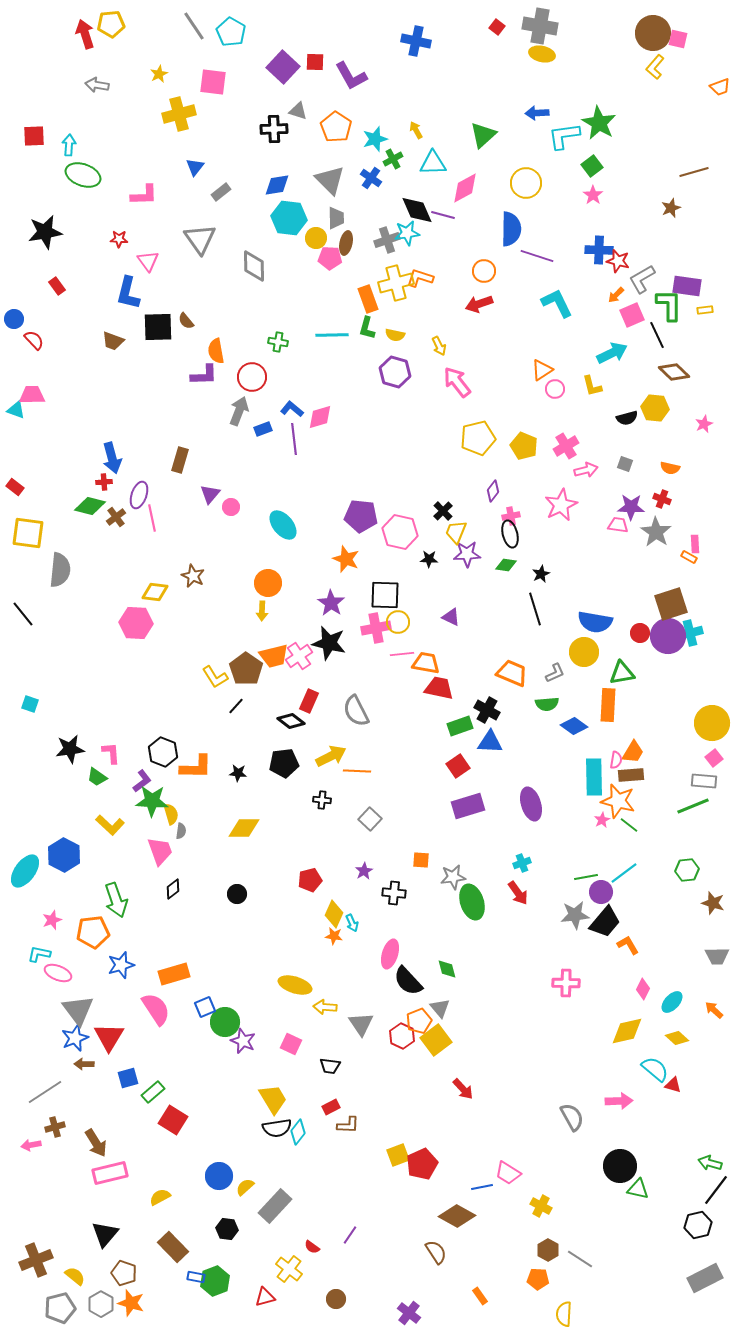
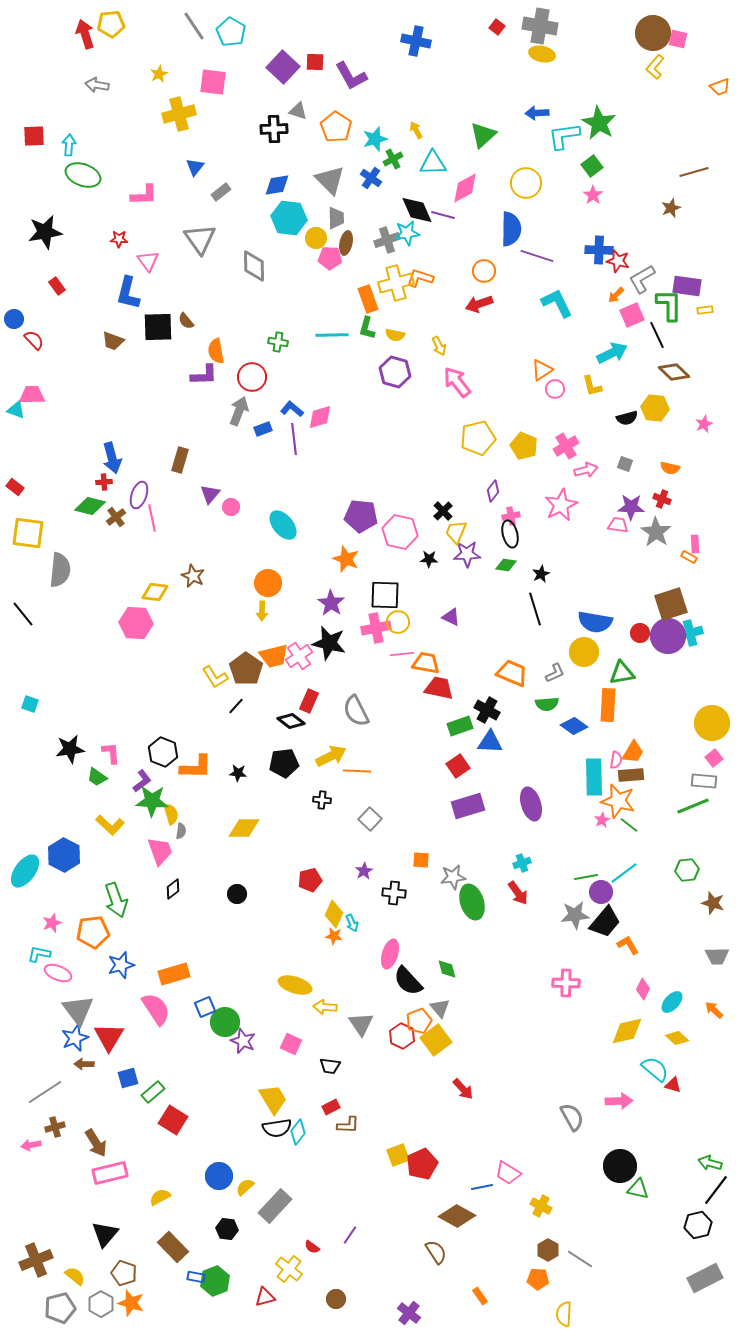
pink star at (52, 920): moved 3 px down
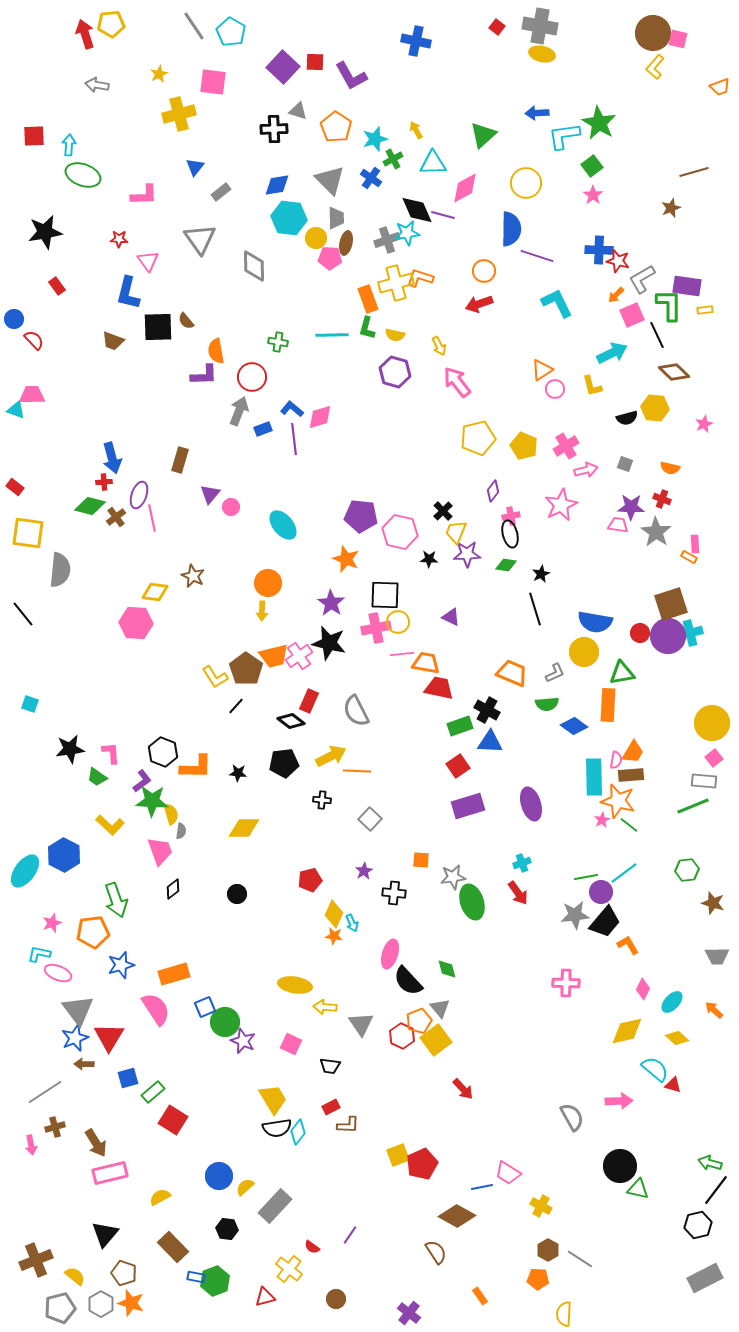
yellow ellipse at (295, 985): rotated 8 degrees counterclockwise
pink arrow at (31, 1145): rotated 90 degrees counterclockwise
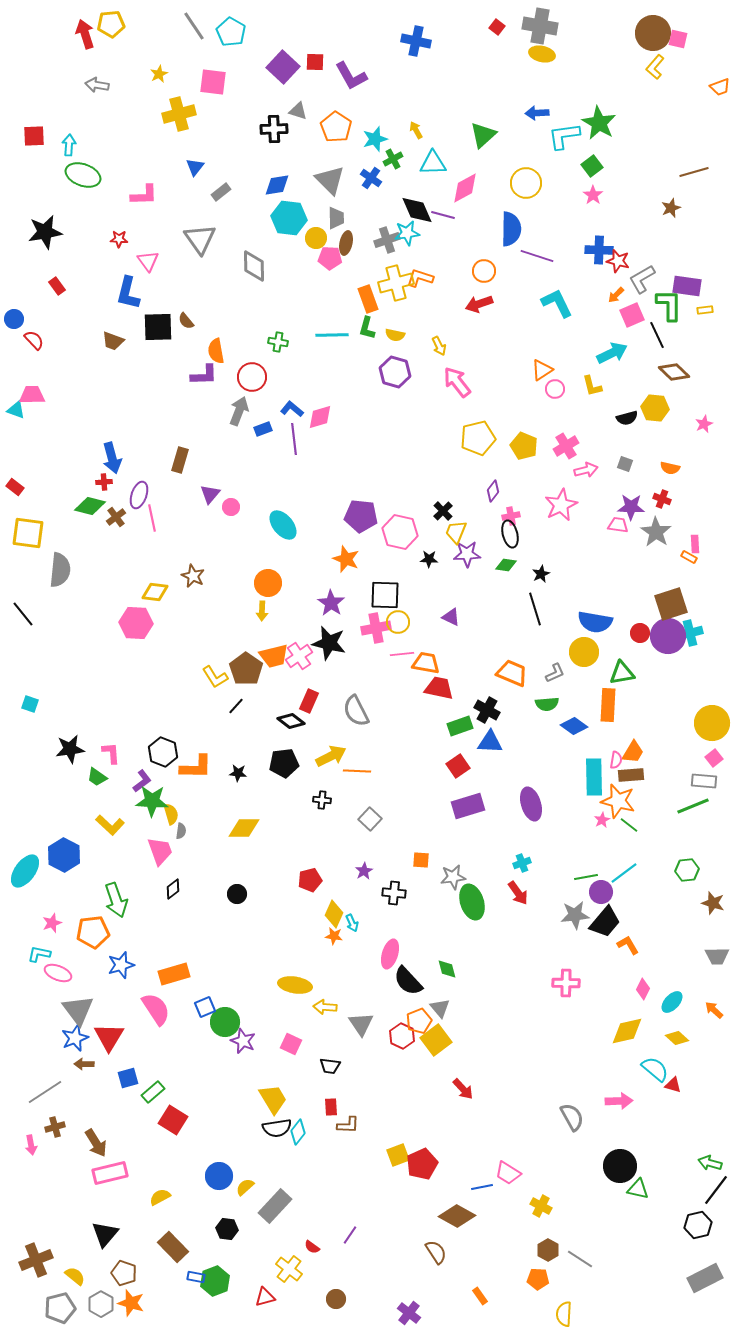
red rectangle at (331, 1107): rotated 66 degrees counterclockwise
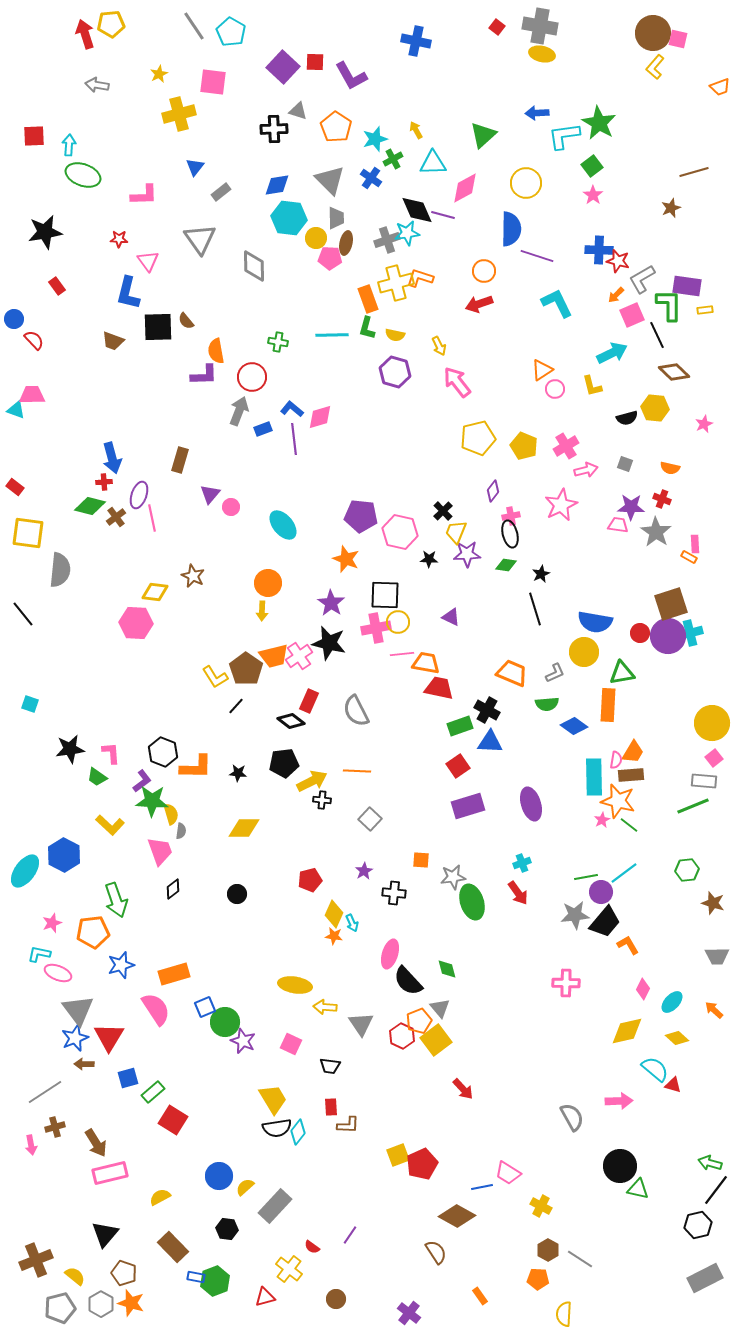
yellow arrow at (331, 756): moved 19 px left, 25 px down
